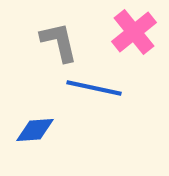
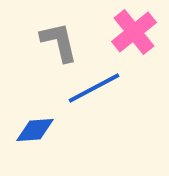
blue line: rotated 40 degrees counterclockwise
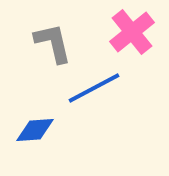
pink cross: moved 2 px left
gray L-shape: moved 6 px left, 1 px down
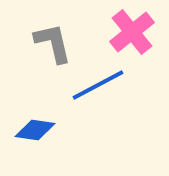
blue line: moved 4 px right, 3 px up
blue diamond: rotated 12 degrees clockwise
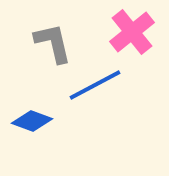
blue line: moved 3 px left
blue diamond: moved 3 px left, 9 px up; rotated 12 degrees clockwise
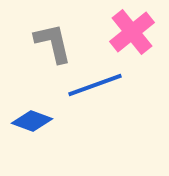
blue line: rotated 8 degrees clockwise
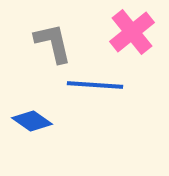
blue line: rotated 24 degrees clockwise
blue diamond: rotated 15 degrees clockwise
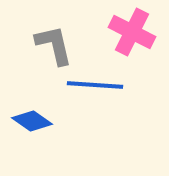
pink cross: rotated 24 degrees counterclockwise
gray L-shape: moved 1 px right, 2 px down
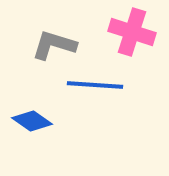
pink cross: rotated 9 degrees counterclockwise
gray L-shape: rotated 60 degrees counterclockwise
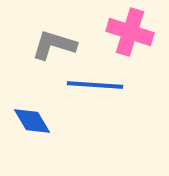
pink cross: moved 2 px left
blue diamond: rotated 24 degrees clockwise
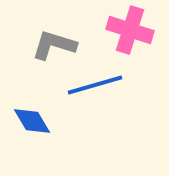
pink cross: moved 2 px up
blue line: rotated 20 degrees counterclockwise
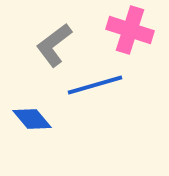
gray L-shape: rotated 54 degrees counterclockwise
blue diamond: moved 2 px up; rotated 9 degrees counterclockwise
